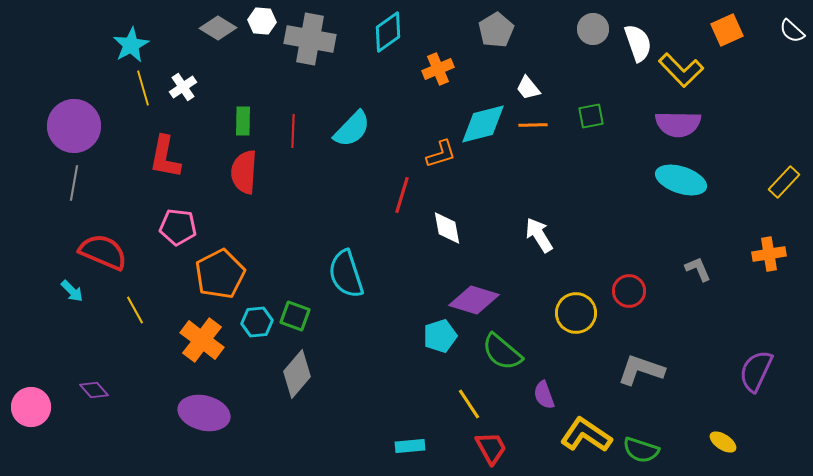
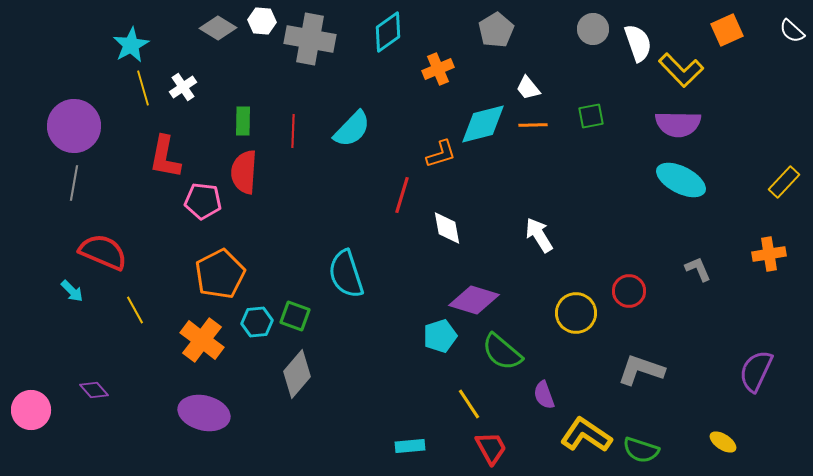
cyan ellipse at (681, 180): rotated 9 degrees clockwise
pink pentagon at (178, 227): moved 25 px right, 26 px up
pink circle at (31, 407): moved 3 px down
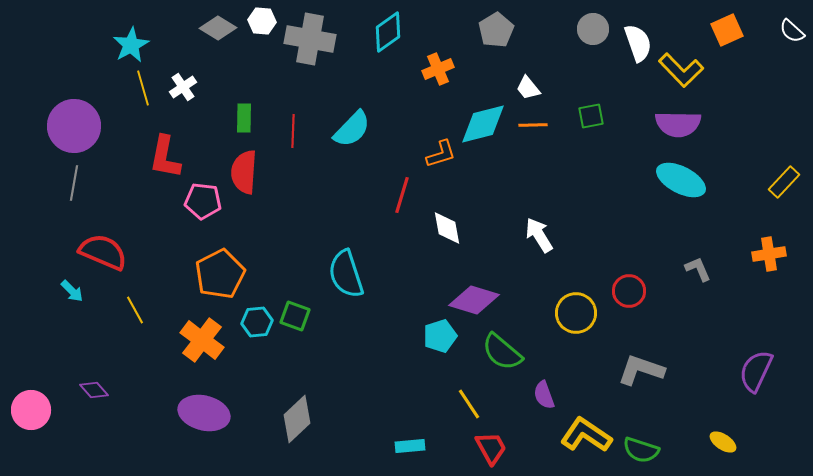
green rectangle at (243, 121): moved 1 px right, 3 px up
gray diamond at (297, 374): moved 45 px down; rotated 6 degrees clockwise
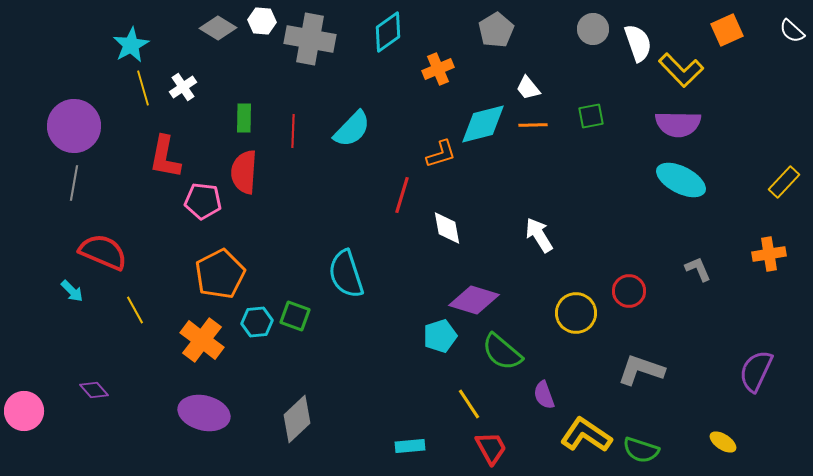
pink circle at (31, 410): moved 7 px left, 1 px down
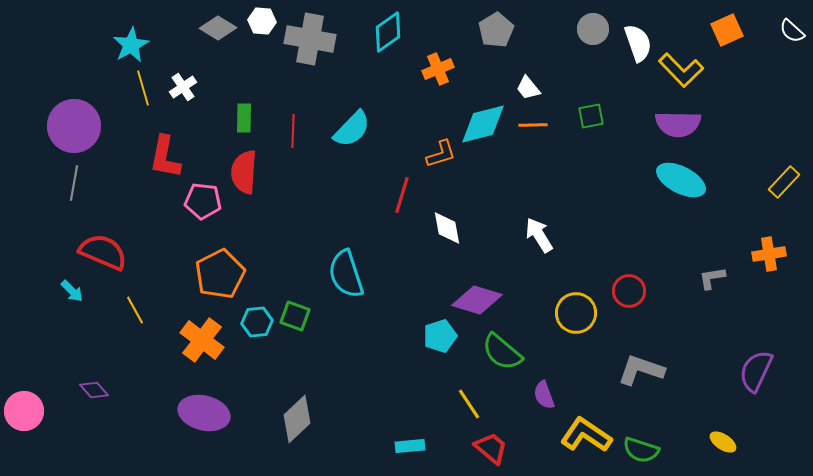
gray L-shape at (698, 269): moved 14 px right, 9 px down; rotated 76 degrees counterclockwise
purple diamond at (474, 300): moved 3 px right
red trapezoid at (491, 448): rotated 21 degrees counterclockwise
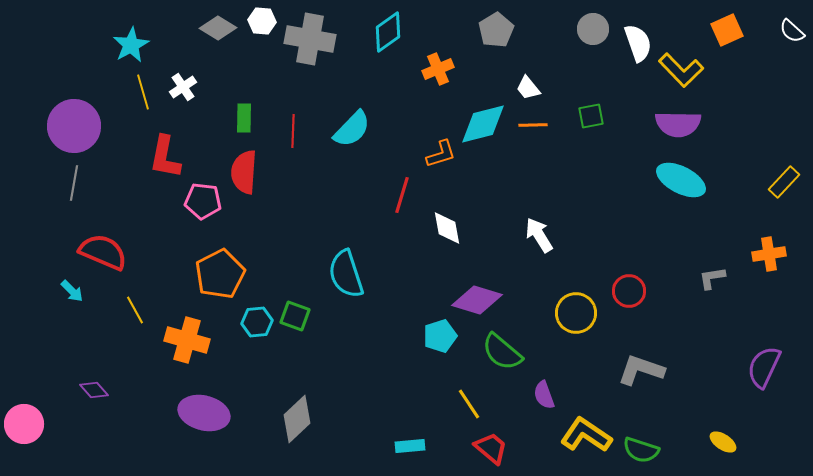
yellow line at (143, 88): moved 4 px down
orange cross at (202, 340): moved 15 px left; rotated 21 degrees counterclockwise
purple semicircle at (756, 371): moved 8 px right, 4 px up
pink circle at (24, 411): moved 13 px down
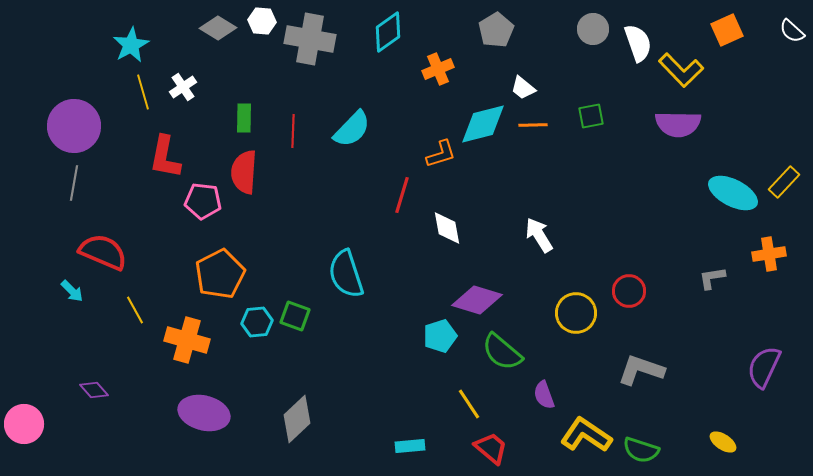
white trapezoid at (528, 88): moved 5 px left; rotated 12 degrees counterclockwise
cyan ellipse at (681, 180): moved 52 px right, 13 px down
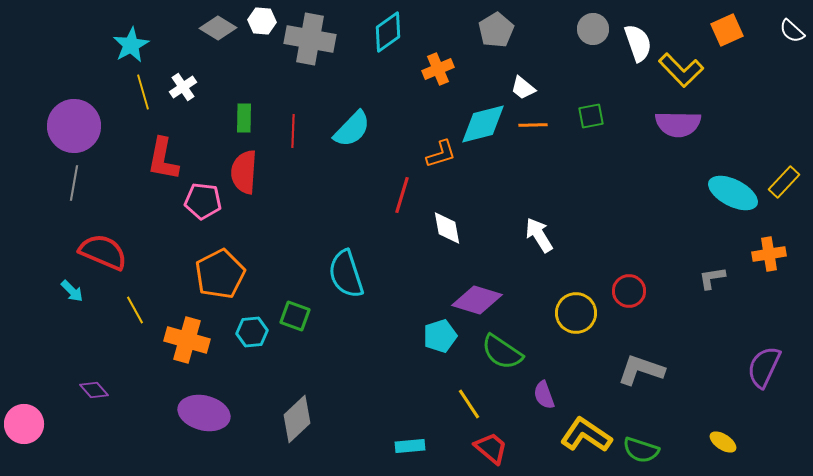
red L-shape at (165, 157): moved 2 px left, 2 px down
cyan hexagon at (257, 322): moved 5 px left, 10 px down
green semicircle at (502, 352): rotated 6 degrees counterclockwise
